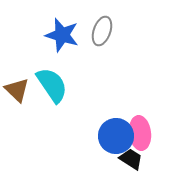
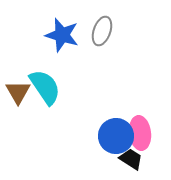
cyan semicircle: moved 7 px left, 2 px down
brown triangle: moved 1 px right, 2 px down; rotated 16 degrees clockwise
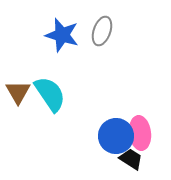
cyan semicircle: moved 5 px right, 7 px down
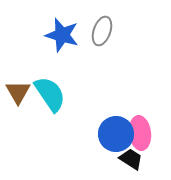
blue circle: moved 2 px up
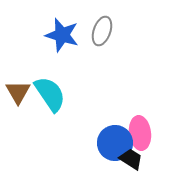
blue circle: moved 1 px left, 9 px down
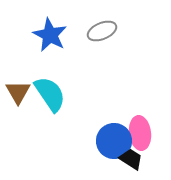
gray ellipse: rotated 48 degrees clockwise
blue star: moved 12 px left; rotated 12 degrees clockwise
blue circle: moved 1 px left, 2 px up
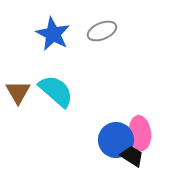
blue star: moved 3 px right, 1 px up
cyan semicircle: moved 6 px right, 3 px up; rotated 15 degrees counterclockwise
blue circle: moved 2 px right, 1 px up
black trapezoid: moved 1 px right, 3 px up
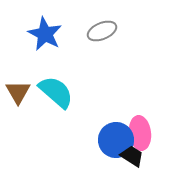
blue star: moved 8 px left
cyan semicircle: moved 1 px down
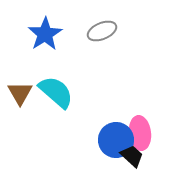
blue star: rotated 12 degrees clockwise
brown triangle: moved 2 px right, 1 px down
black trapezoid: rotated 10 degrees clockwise
